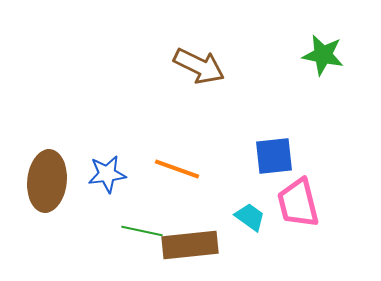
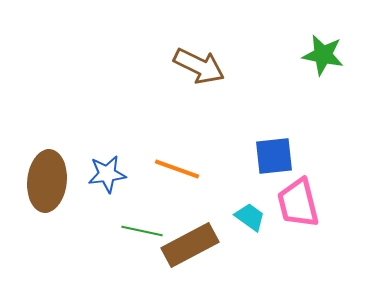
brown rectangle: rotated 22 degrees counterclockwise
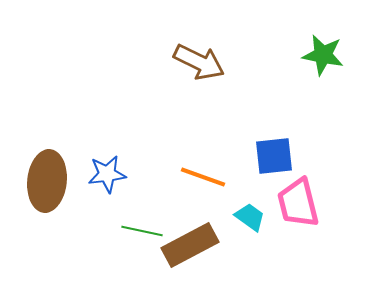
brown arrow: moved 4 px up
orange line: moved 26 px right, 8 px down
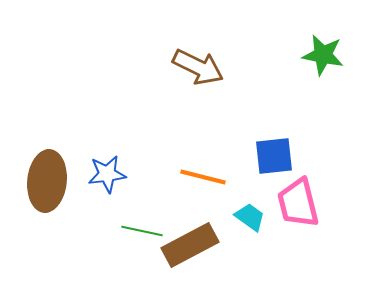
brown arrow: moved 1 px left, 5 px down
orange line: rotated 6 degrees counterclockwise
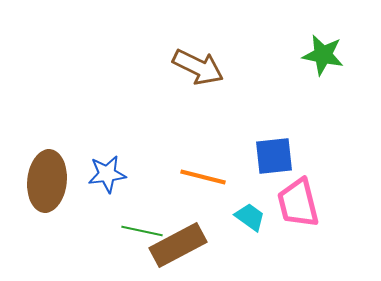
brown rectangle: moved 12 px left
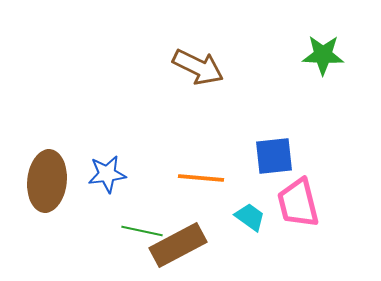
green star: rotated 9 degrees counterclockwise
orange line: moved 2 px left, 1 px down; rotated 9 degrees counterclockwise
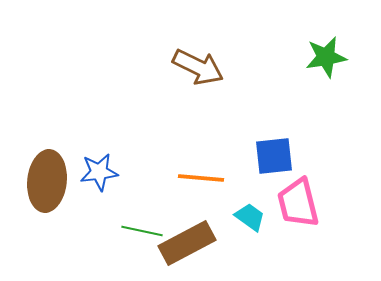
green star: moved 3 px right, 2 px down; rotated 12 degrees counterclockwise
blue star: moved 8 px left, 2 px up
brown rectangle: moved 9 px right, 2 px up
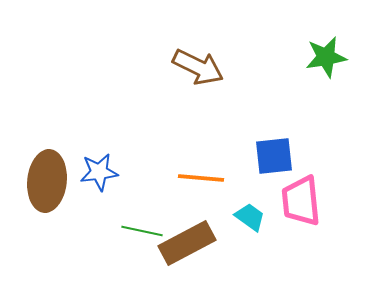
pink trapezoid: moved 3 px right, 2 px up; rotated 8 degrees clockwise
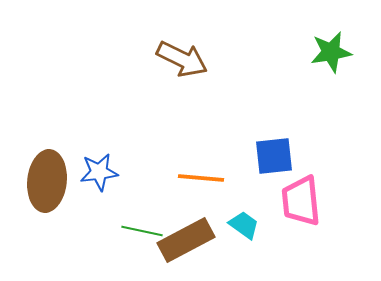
green star: moved 5 px right, 5 px up
brown arrow: moved 16 px left, 8 px up
cyan trapezoid: moved 6 px left, 8 px down
brown rectangle: moved 1 px left, 3 px up
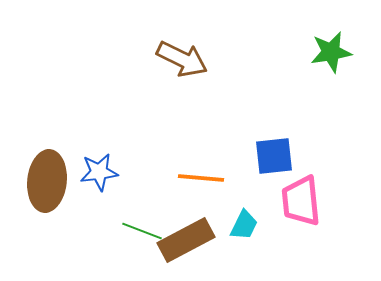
cyan trapezoid: rotated 80 degrees clockwise
green line: rotated 9 degrees clockwise
